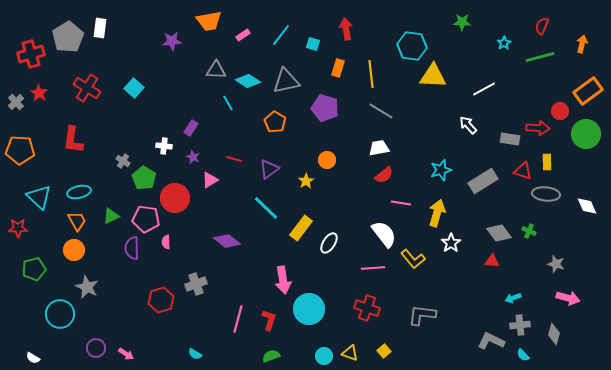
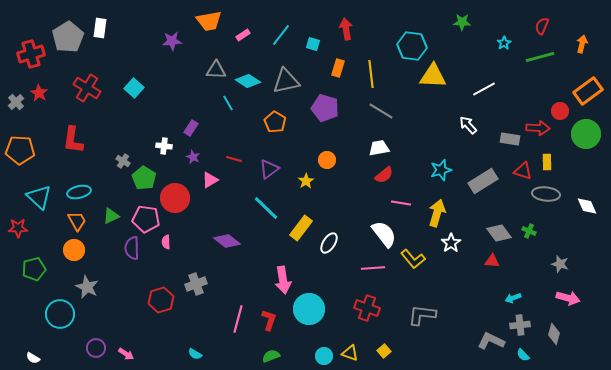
gray star at (556, 264): moved 4 px right
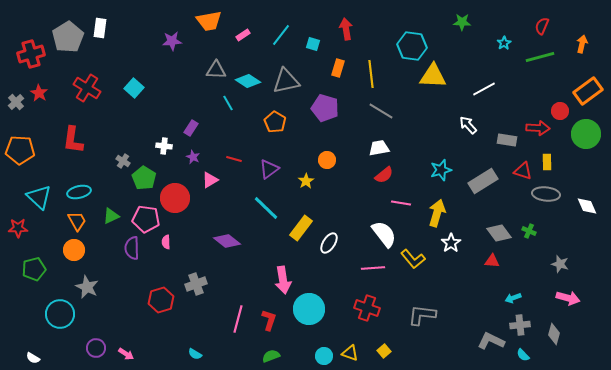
gray rectangle at (510, 139): moved 3 px left, 1 px down
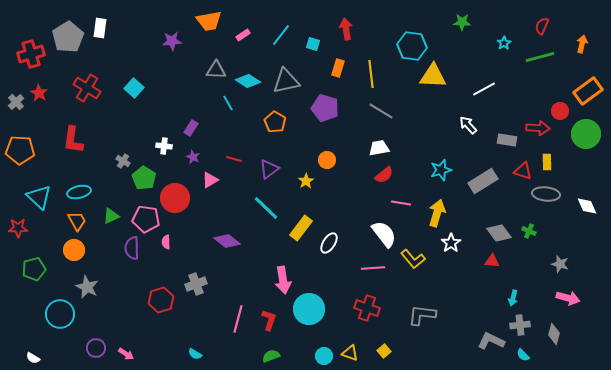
cyan arrow at (513, 298): rotated 56 degrees counterclockwise
